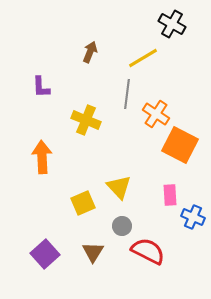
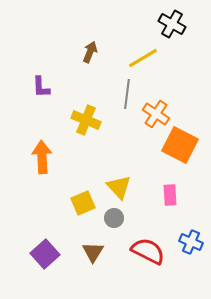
blue cross: moved 2 px left, 25 px down
gray circle: moved 8 px left, 8 px up
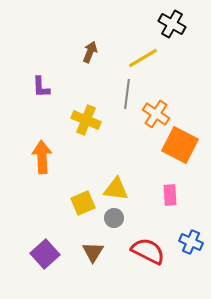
yellow triangle: moved 3 px left, 2 px down; rotated 40 degrees counterclockwise
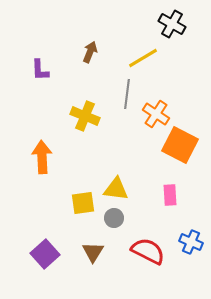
purple L-shape: moved 1 px left, 17 px up
yellow cross: moved 1 px left, 4 px up
yellow square: rotated 15 degrees clockwise
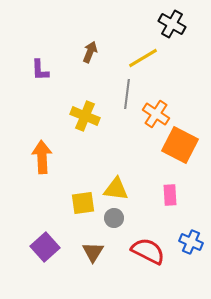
purple square: moved 7 px up
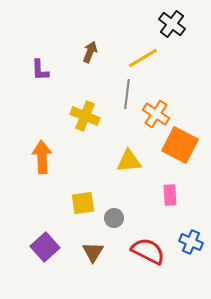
black cross: rotated 8 degrees clockwise
yellow triangle: moved 13 px right, 28 px up; rotated 12 degrees counterclockwise
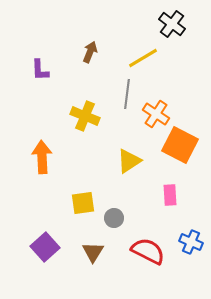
yellow triangle: rotated 28 degrees counterclockwise
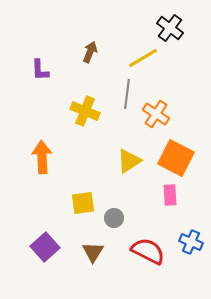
black cross: moved 2 px left, 4 px down
yellow cross: moved 5 px up
orange square: moved 4 px left, 13 px down
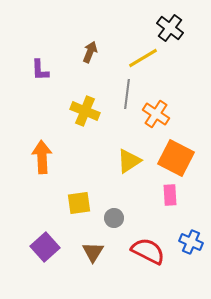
yellow square: moved 4 px left
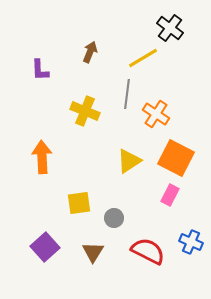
pink rectangle: rotated 30 degrees clockwise
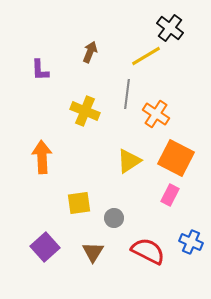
yellow line: moved 3 px right, 2 px up
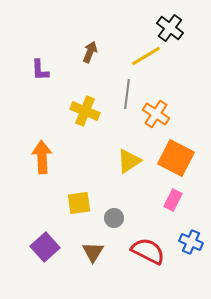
pink rectangle: moved 3 px right, 5 px down
